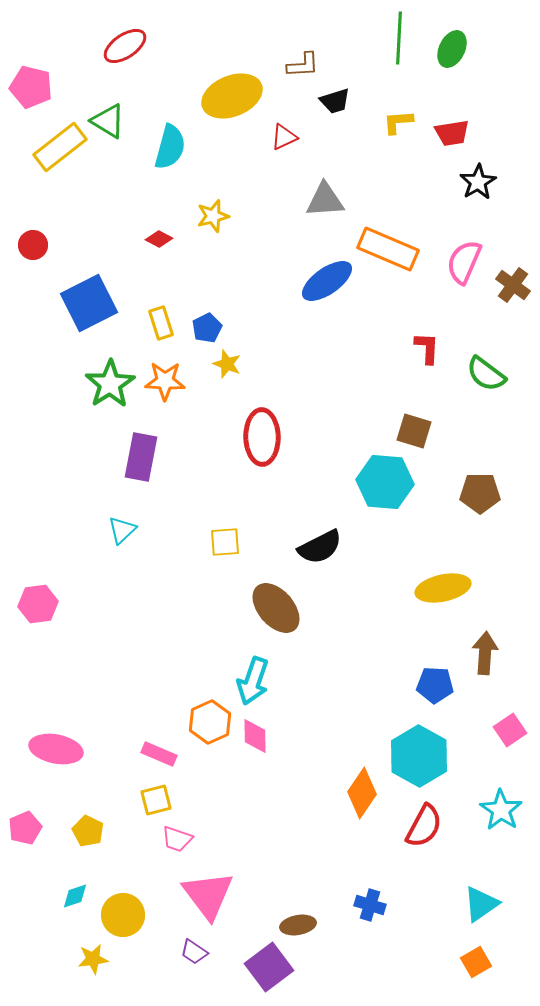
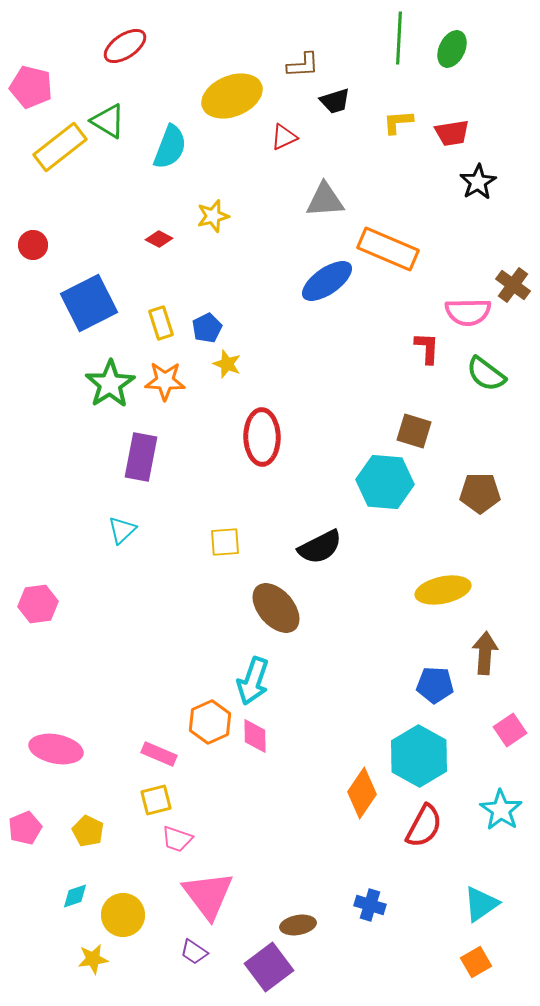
cyan semicircle at (170, 147): rotated 6 degrees clockwise
pink semicircle at (464, 262): moved 4 px right, 50 px down; rotated 114 degrees counterclockwise
yellow ellipse at (443, 588): moved 2 px down
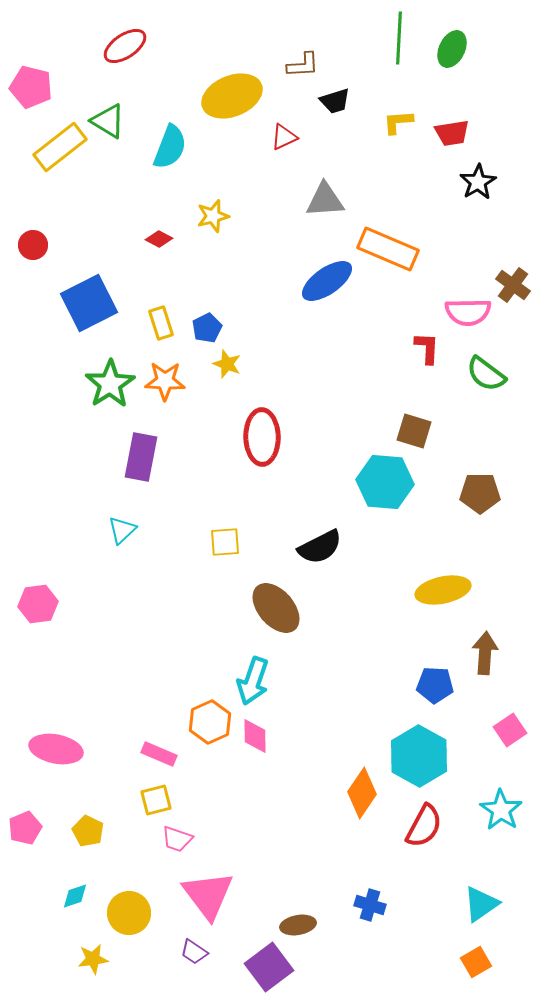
yellow circle at (123, 915): moved 6 px right, 2 px up
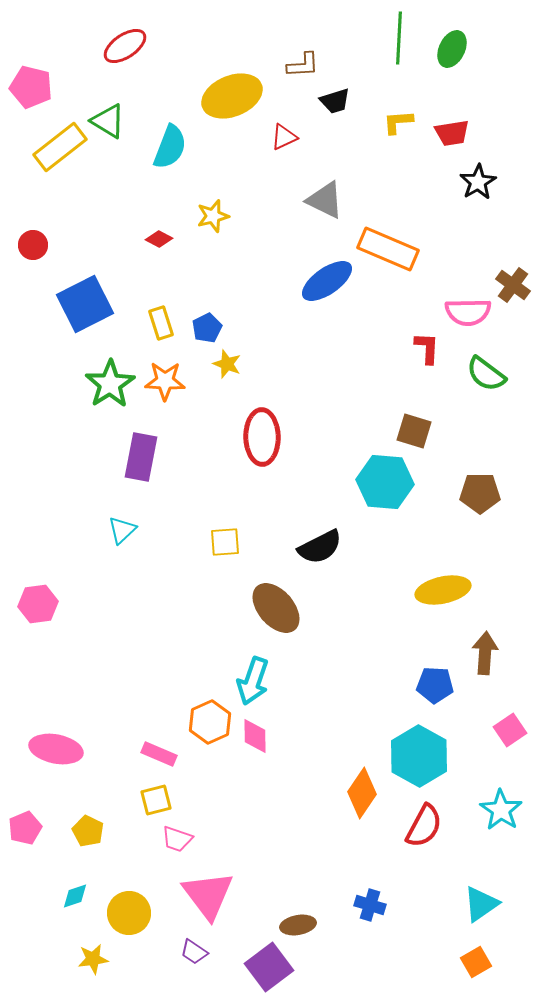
gray triangle at (325, 200): rotated 30 degrees clockwise
blue square at (89, 303): moved 4 px left, 1 px down
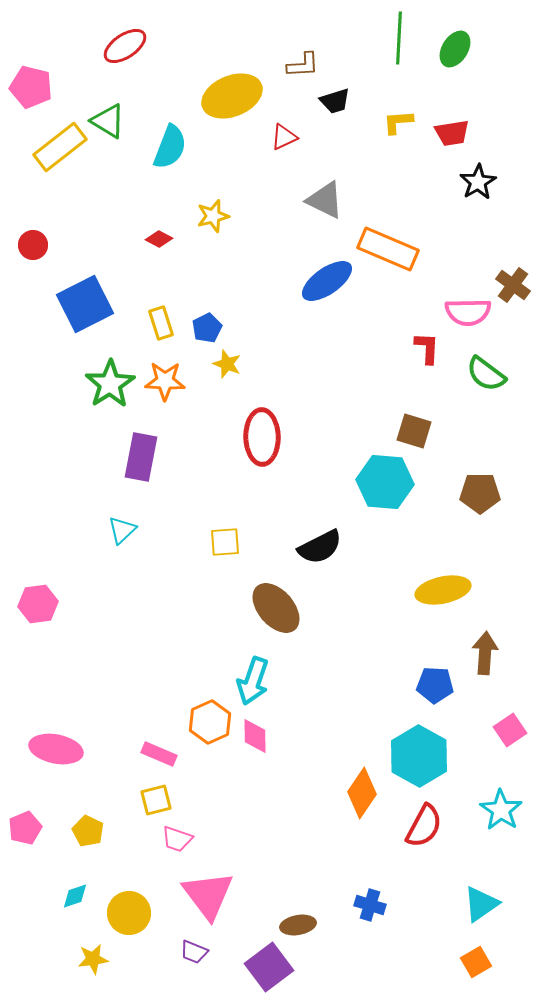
green ellipse at (452, 49): moved 3 px right; rotated 6 degrees clockwise
purple trapezoid at (194, 952): rotated 12 degrees counterclockwise
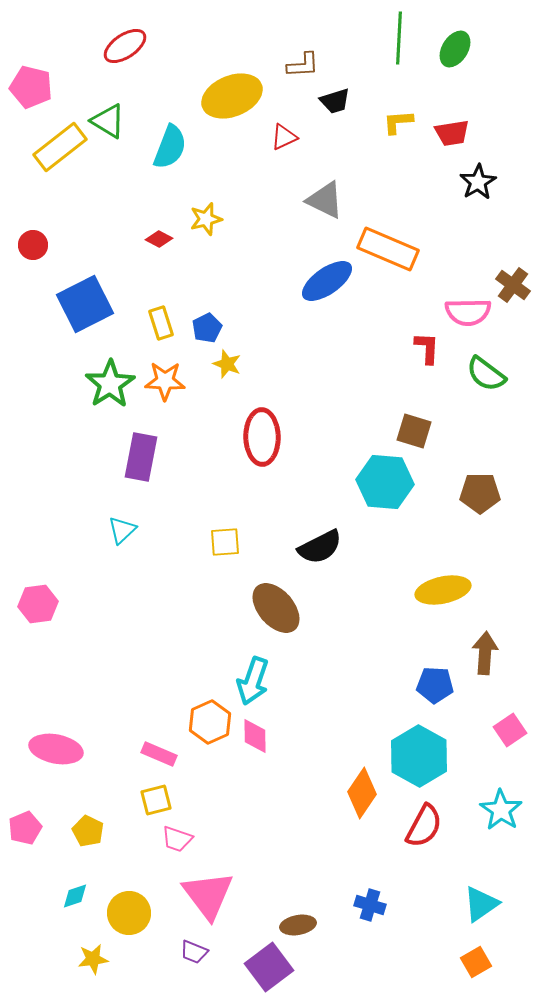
yellow star at (213, 216): moved 7 px left, 3 px down
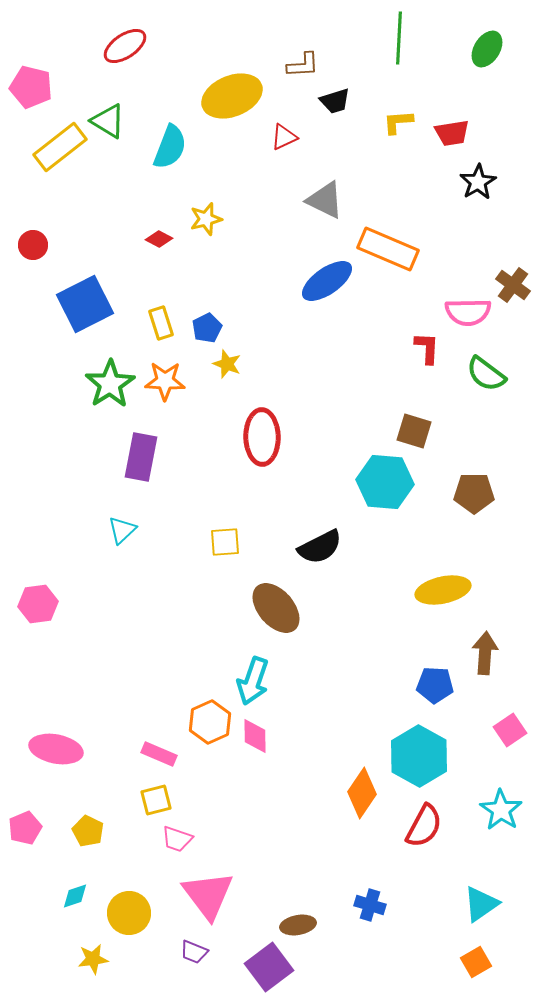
green ellipse at (455, 49): moved 32 px right
brown pentagon at (480, 493): moved 6 px left
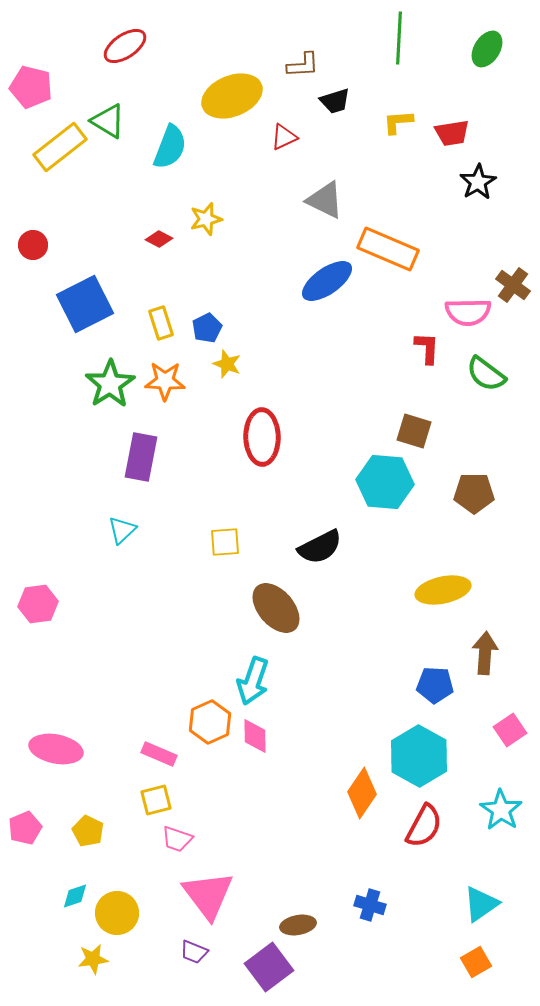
yellow circle at (129, 913): moved 12 px left
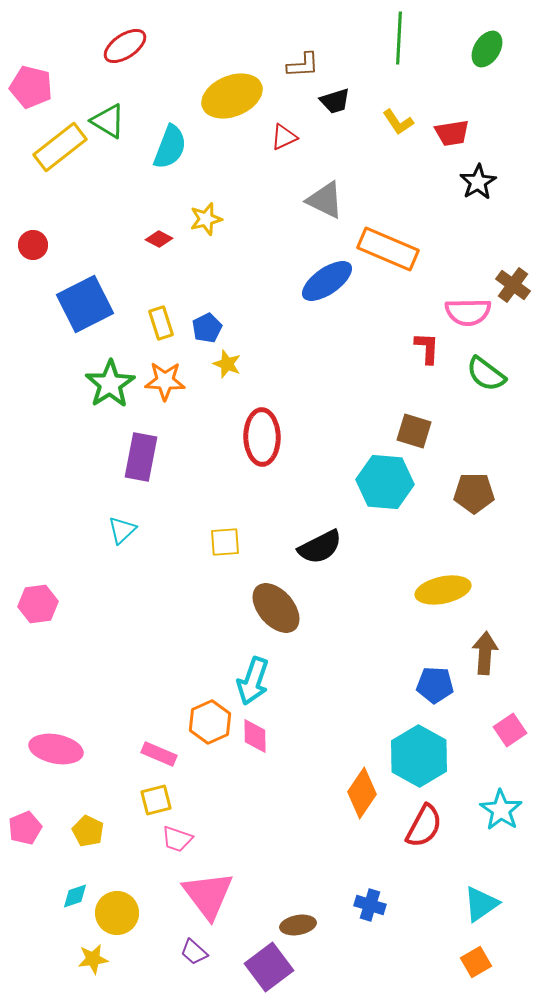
yellow L-shape at (398, 122): rotated 120 degrees counterclockwise
purple trapezoid at (194, 952): rotated 20 degrees clockwise
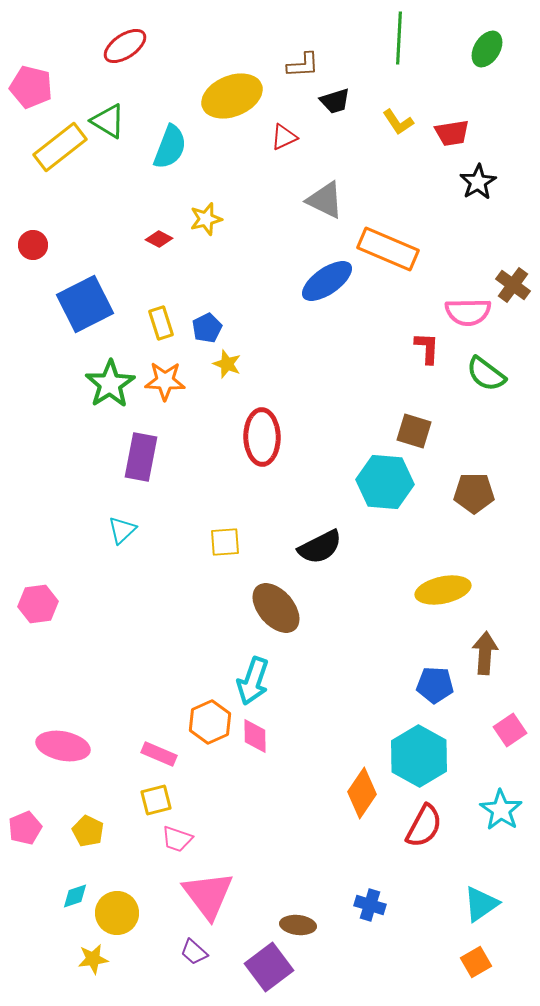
pink ellipse at (56, 749): moved 7 px right, 3 px up
brown ellipse at (298, 925): rotated 16 degrees clockwise
